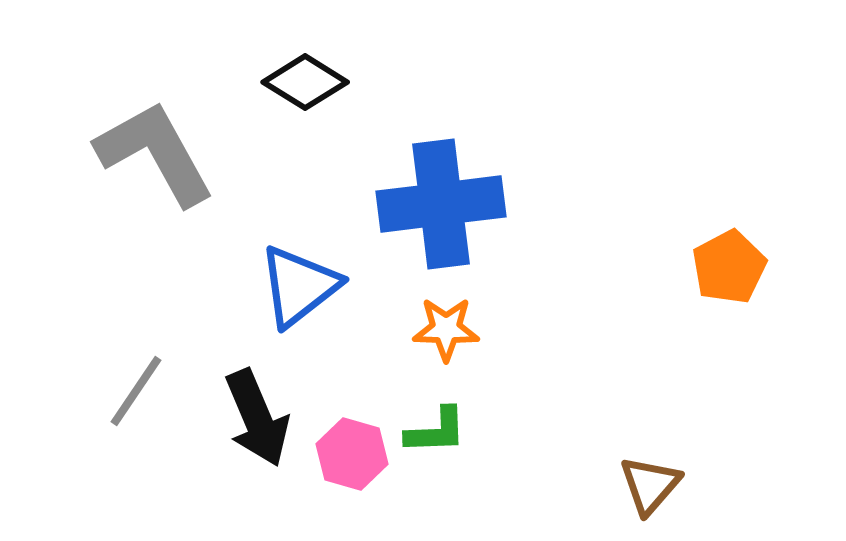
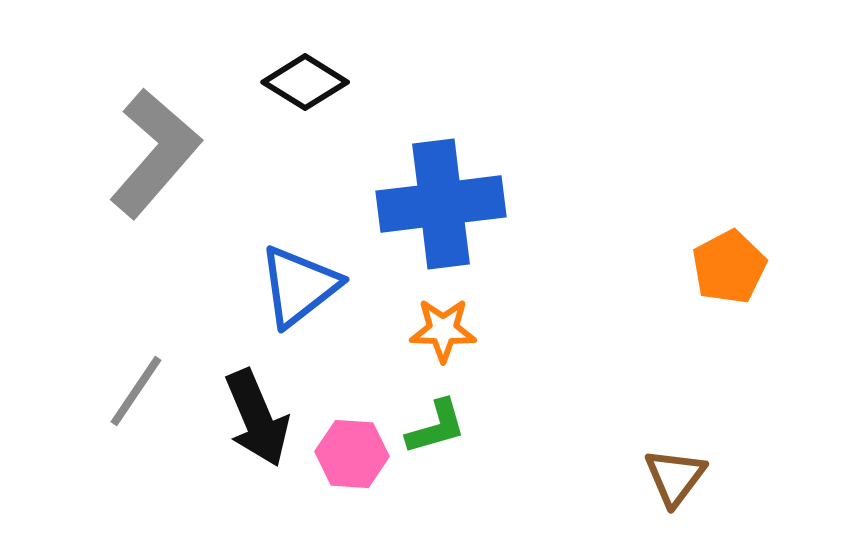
gray L-shape: rotated 70 degrees clockwise
orange star: moved 3 px left, 1 px down
green L-shape: moved 4 px up; rotated 14 degrees counterclockwise
pink hexagon: rotated 12 degrees counterclockwise
brown triangle: moved 25 px right, 8 px up; rotated 4 degrees counterclockwise
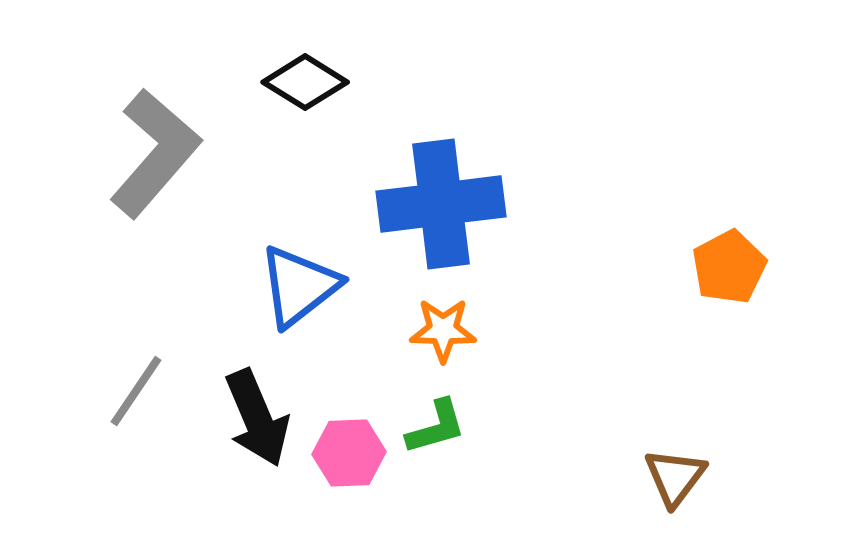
pink hexagon: moved 3 px left, 1 px up; rotated 6 degrees counterclockwise
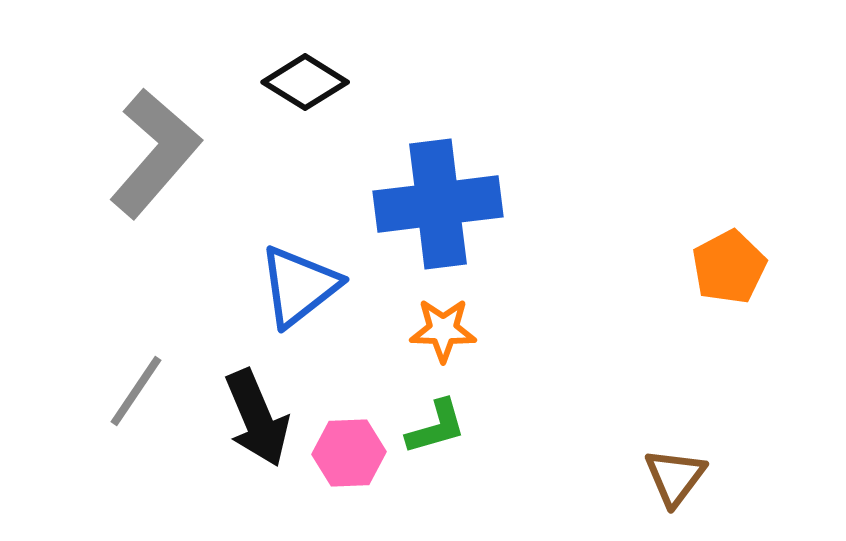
blue cross: moved 3 px left
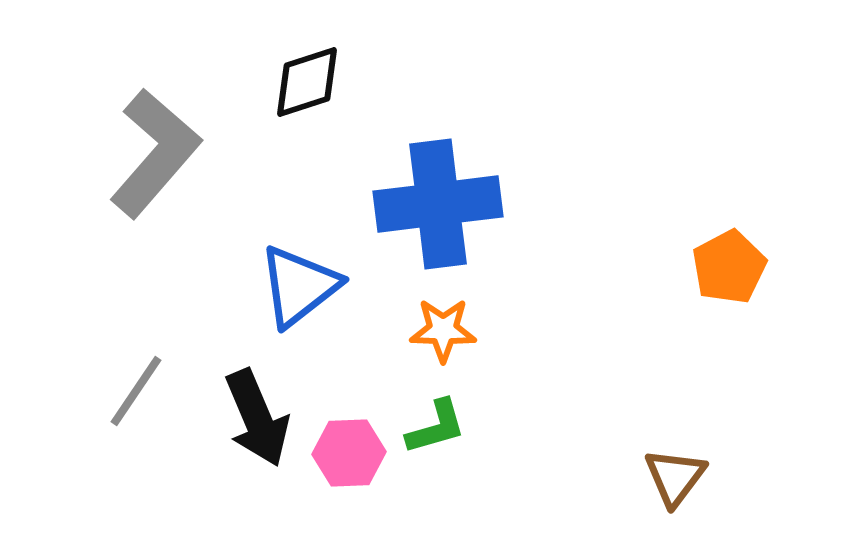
black diamond: moved 2 px right; rotated 50 degrees counterclockwise
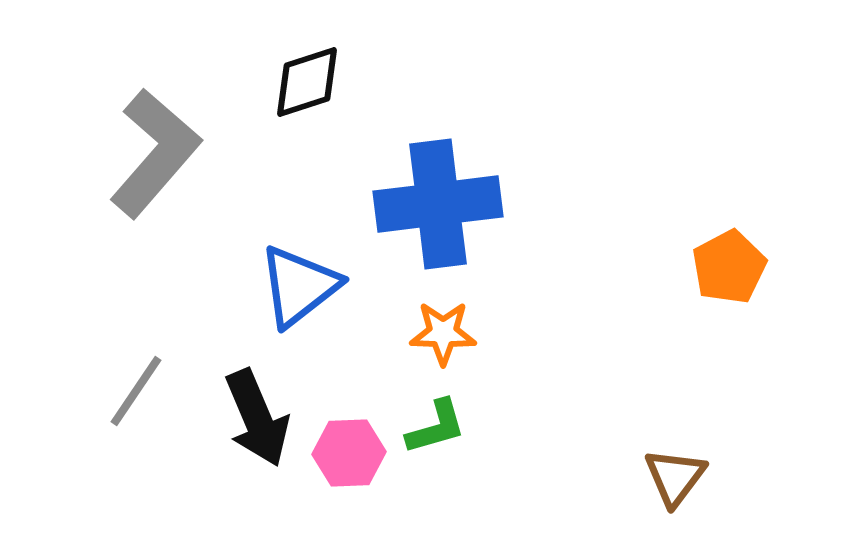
orange star: moved 3 px down
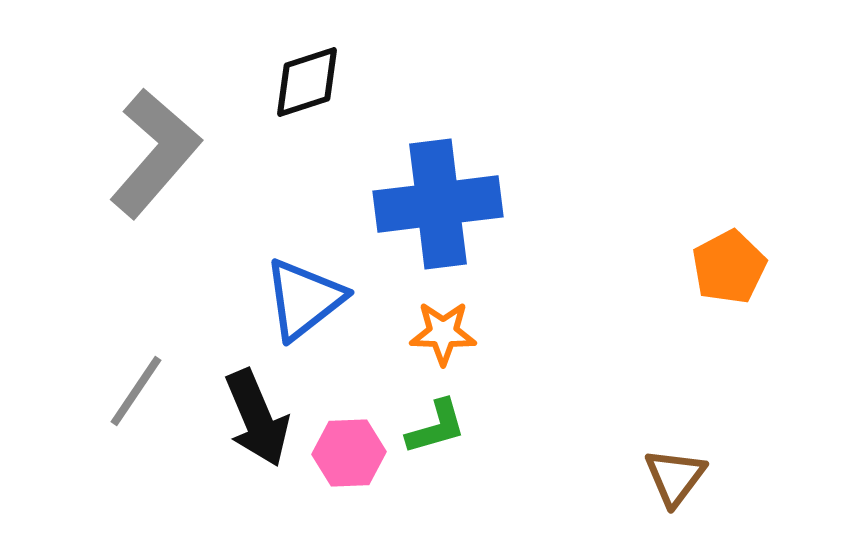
blue triangle: moved 5 px right, 13 px down
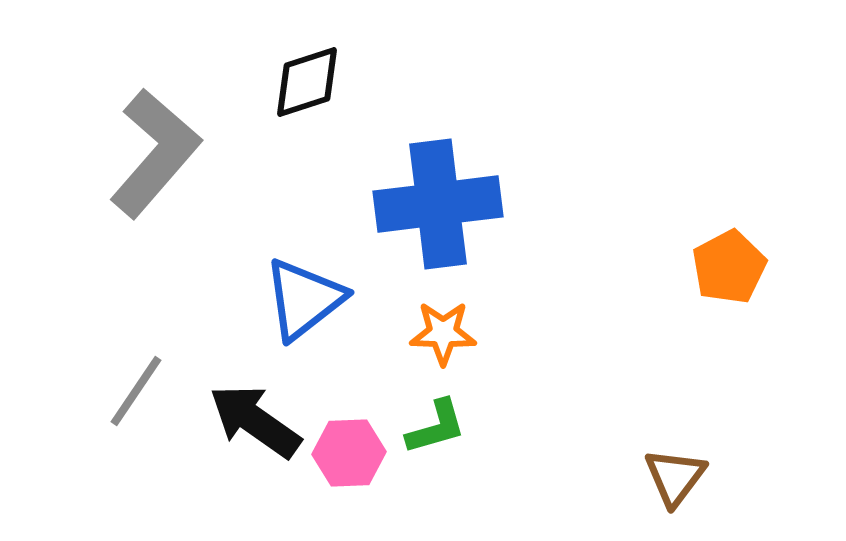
black arrow: moved 2 px left, 3 px down; rotated 148 degrees clockwise
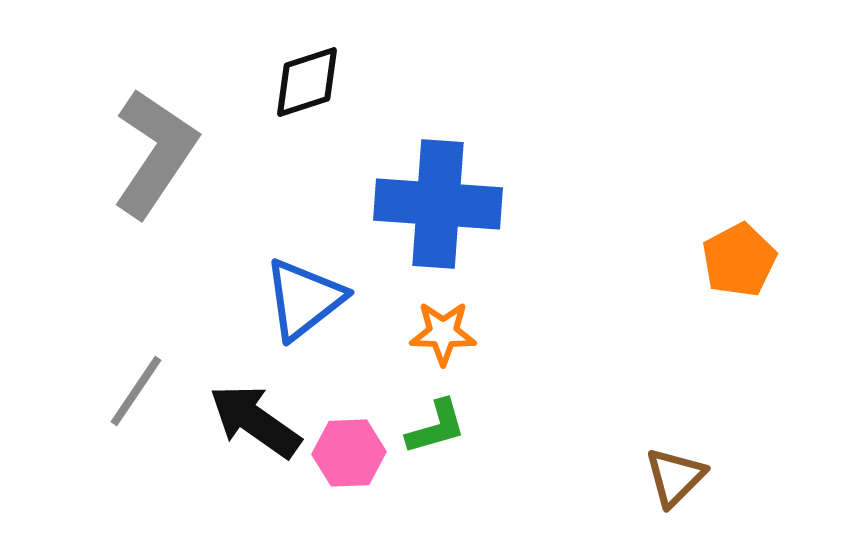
gray L-shape: rotated 7 degrees counterclockwise
blue cross: rotated 11 degrees clockwise
orange pentagon: moved 10 px right, 7 px up
brown triangle: rotated 8 degrees clockwise
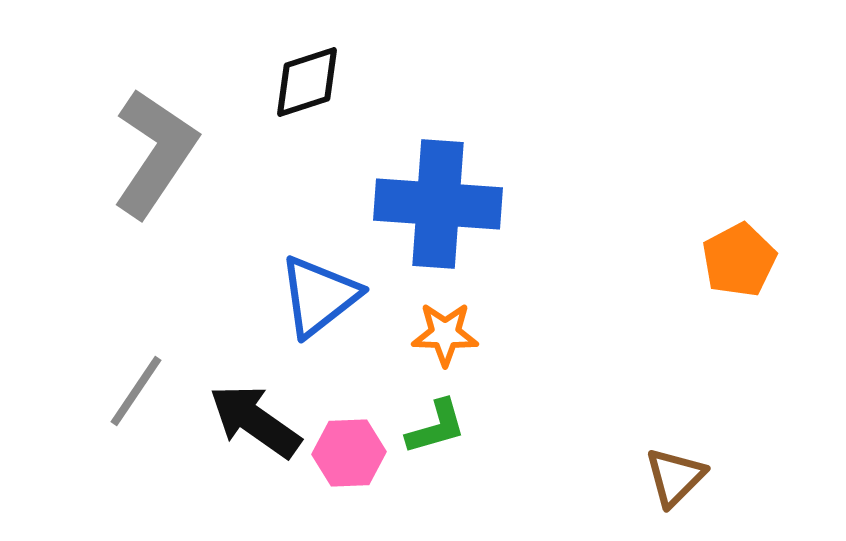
blue triangle: moved 15 px right, 3 px up
orange star: moved 2 px right, 1 px down
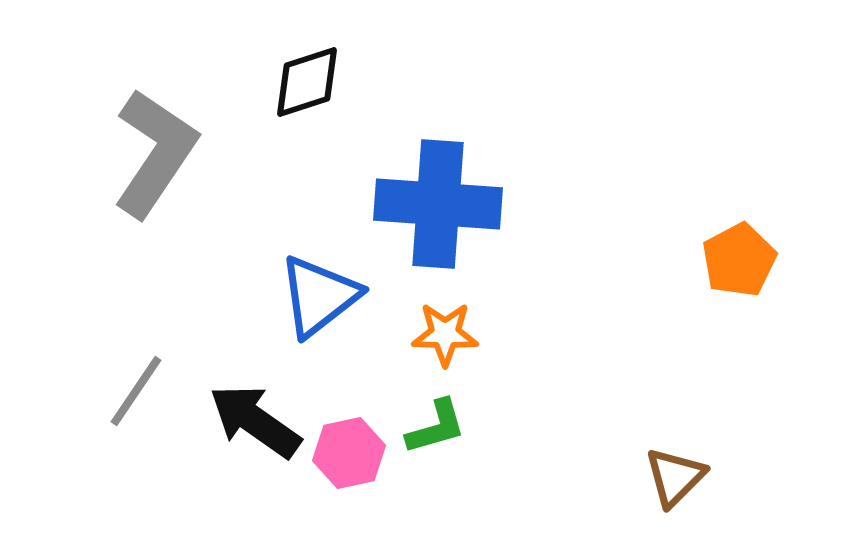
pink hexagon: rotated 10 degrees counterclockwise
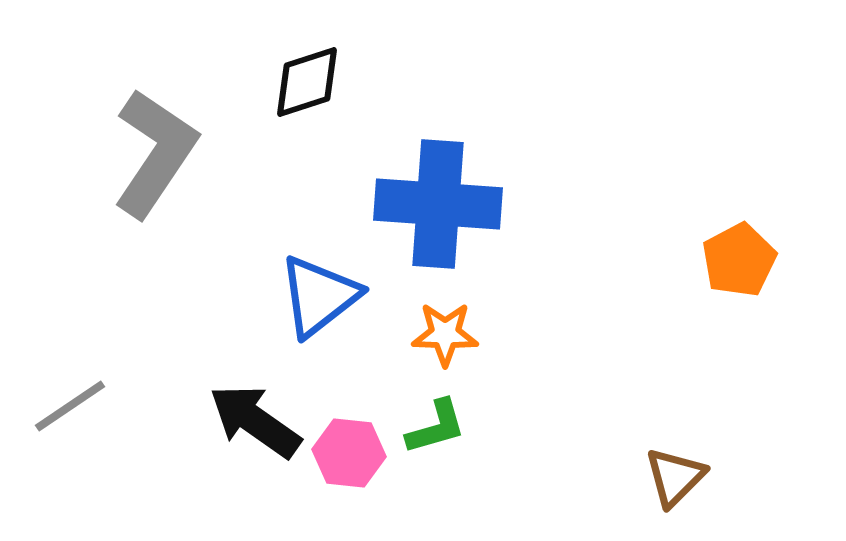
gray line: moved 66 px left, 15 px down; rotated 22 degrees clockwise
pink hexagon: rotated 18 degrees clockwise
